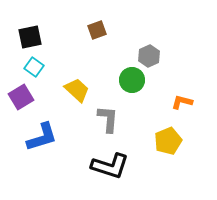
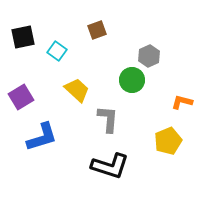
black square: moved 7 px left
cyan square: moved 23 px right, 16 px up
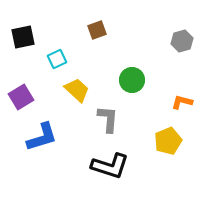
cyan square: moved 8 px down; rotated 30 degrees clockwise
gray hexagon: moved 33 px right, 15 px up; rotated 10 degrees clockwise
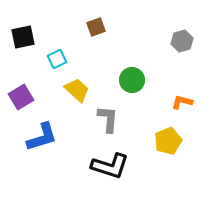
brown square: moved 1 px left, 3 px up
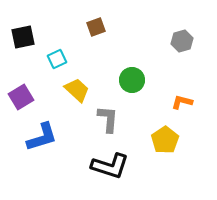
yellow pentagon: moved 3 px left, 1 px up; rotated 12 degrees counterclockwise
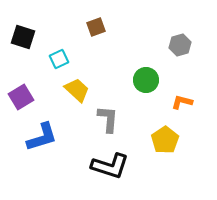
black square: rotated 30 degrees clockwise
gray hexagon: moved 2 px left, 4 px down
cyan square: moved 2 px right
green circle: moved 14 px right
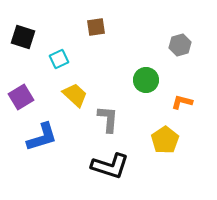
brown square: rotated 12 degrees clockwise
yellow trapezoid: moved 2 px left, 5 px down
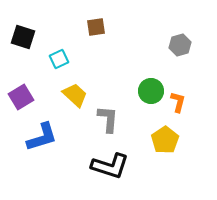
green circle: moved 5 px right, 11 px down
orange L-shape: moved 4 px left; rotated 90 degrees clockwise
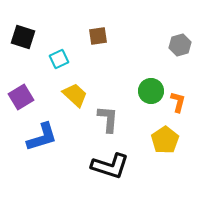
brown square: moved 2 px right, 9 px down
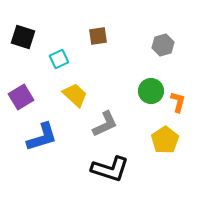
gray hexagon: moved 17 px left
gray L-shape: moved 3 px left, 5 px down; rotated 60 degrees clockwise
black L-shape: moved 3 px down
